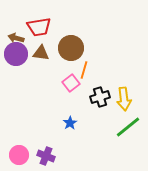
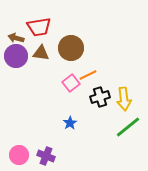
purple circle: moved 2 px down
orange line: moved 4 px right, 5 px down; rotated 48 degrees clockwise
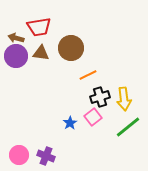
pink square: moved 22 px right, 34 px down
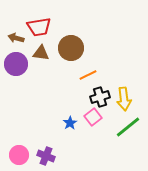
purple circle: moved 8 px down
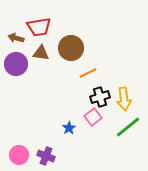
orange line: moved 2 px up
blue star: moved 1 px left, 5 px down
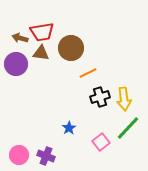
red trapezoid: moved 3 px right, 5 px down
brown arrow: moved 4 px right
pink square: moved 8 px right, 25 px down
green line: moved 1 px down; rotated 8 degrees counterclockwise
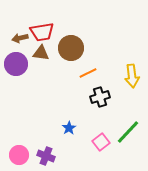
brown arrow: rotated 28 degrees counterclockwise
yellow arrow: moved 8 px right, 23 px up
green line: moved 4 px down
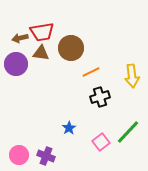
orange line: moved 3 px right, 1 px up
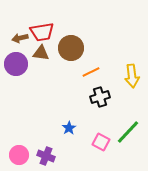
pink square: rotated 24 degrees counterclockwise
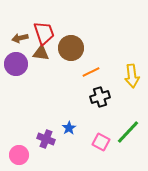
red trapezoid: moved 2 px right, 1 px down; rotated 100 degrees counterclockwise
purple cross: moved 17 px up
